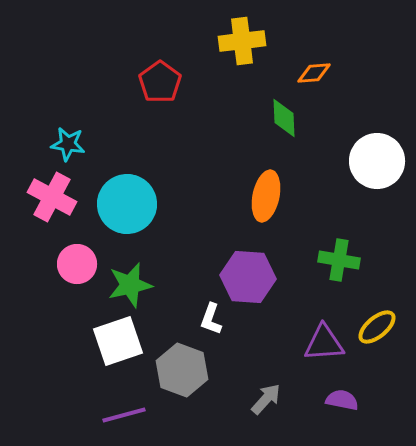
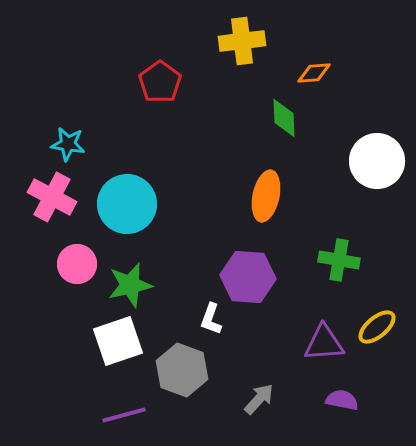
gray arrow: moved 7 px left
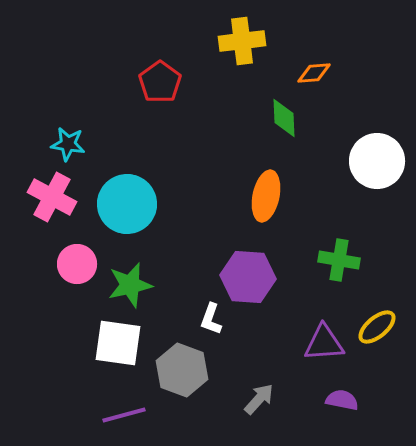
white square: moved 2 px down; rotated 27 degrees clockwise
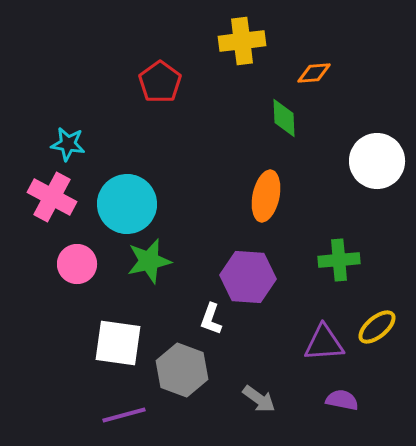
green cross: rotated 15 degrees counterclockwise
green star: moved 19 px right, 24 px up
gray arrow: rotated 84 degrees clockwise
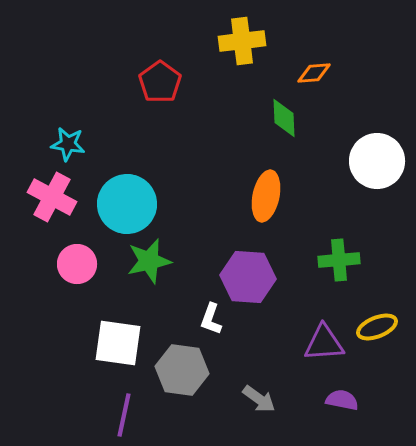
yellow ellipse: rotated 18 degrees clockwise
gray hexagon: rotated 12 degrees counterclockwise
purple line: rotated 63 degrees counterclockwise
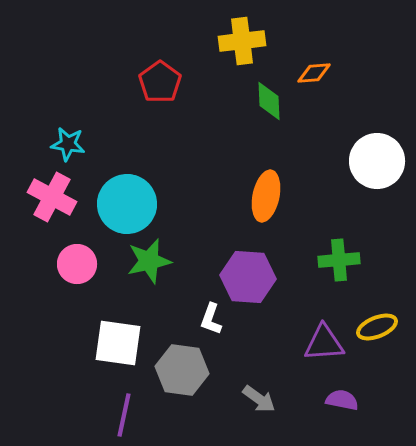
green diamond: moved 15 px left, 17 px up
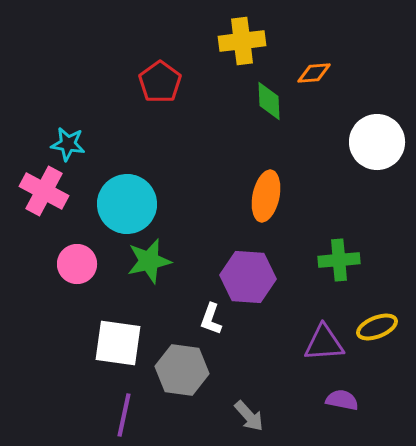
white circle: moved 19 px up
pink cross: moved 8 px left, 6 px up
gray arrow: moved 10 px left, 17 px down; rotated 12 degrees clockwise
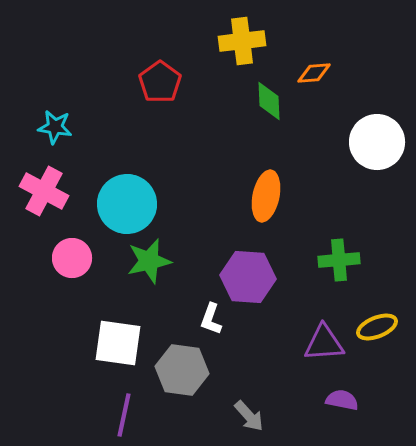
cyan star: moved 13 px left, 17 px up
pink circle: moved 5 px left, 6 px up
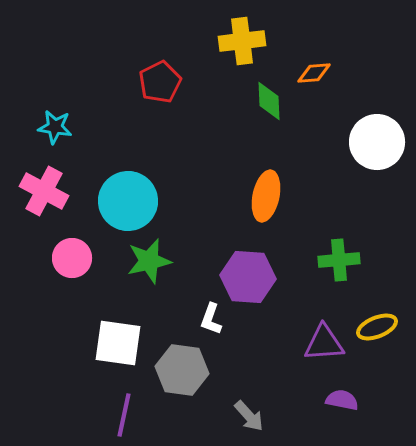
red pentagon: rotated 9 degrees clockwise
cyan circle: moved 1 px right, 3 px up
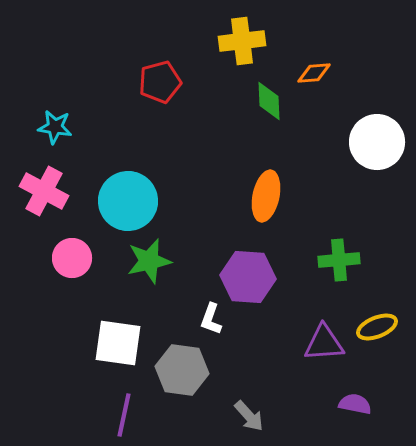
red pentagon: rotated 12 degrees clockwise
purple semicircle: moved 13 px right, 4 px down
